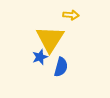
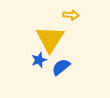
blue star: moved 1 px left, 3 px down
blue semicircle: rotated 144 degrees counterclockwise
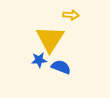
blue star: rotated 14 degrees clockwise
blue semicircle: rotated 60 degrees clockwise
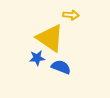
yellow triangle: moved 1 px up; rotated 28 degrees counterclockwise
blue star: moved 2 px left, 2 px up
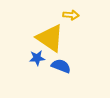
blue semicircle: moved 1 px up
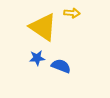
yellow arrow: moved 1 px right, 2 px up
yellow triangle: moved 7 px left, 11 px up
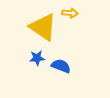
yellow arrow: moved 2 px left
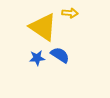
blue semicircle: moved 1 px left, 11 px up; rotated 12 degrees clockwise
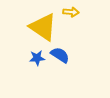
yellow arrow: moved 1 px right, 1 px up
